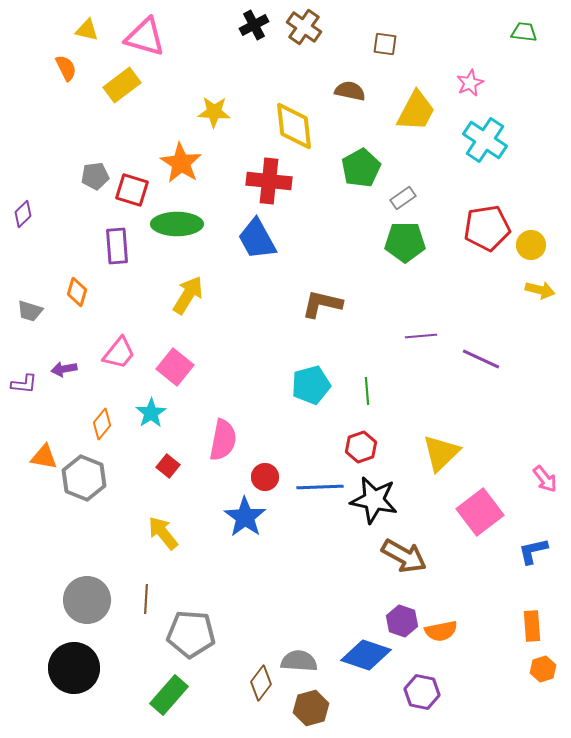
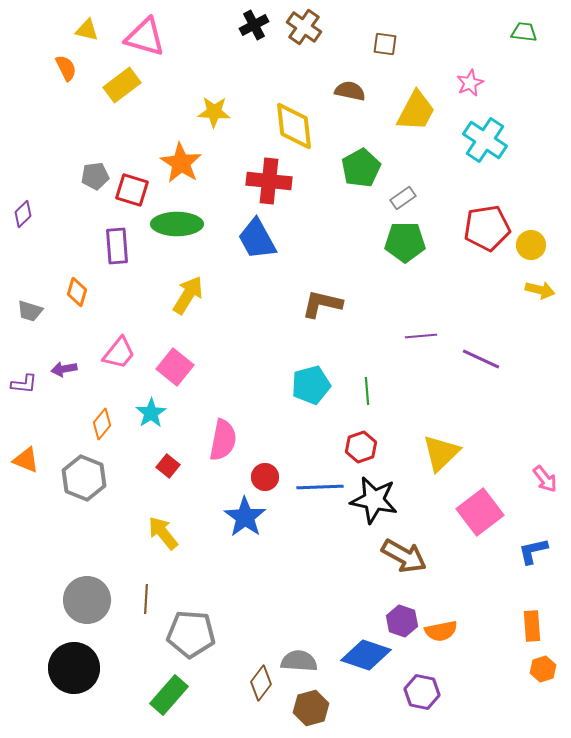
orange triangle at (44, 457): moved 18 px left, 3 px down; rotated 12 degrees clockwise
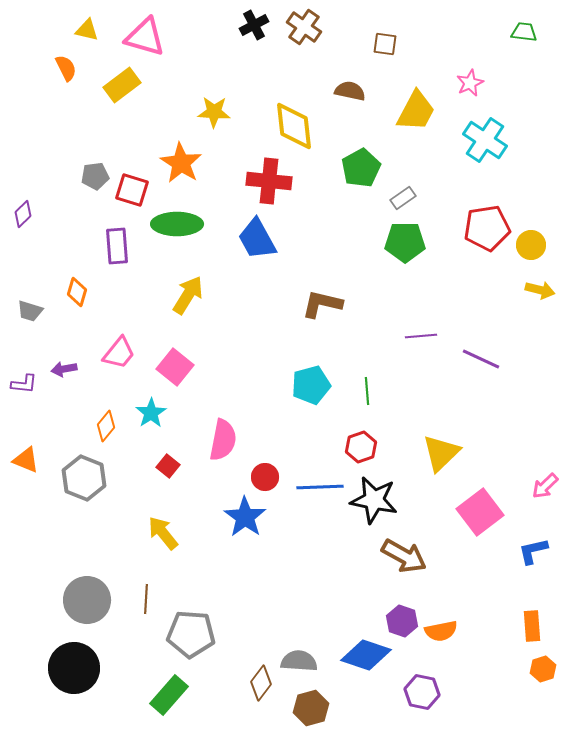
orange diamond at (102, 424): moved 4 px right, 2 px down
pink arrow at (545, 479): moved 7 px down; rotated 84 degrees clockwise
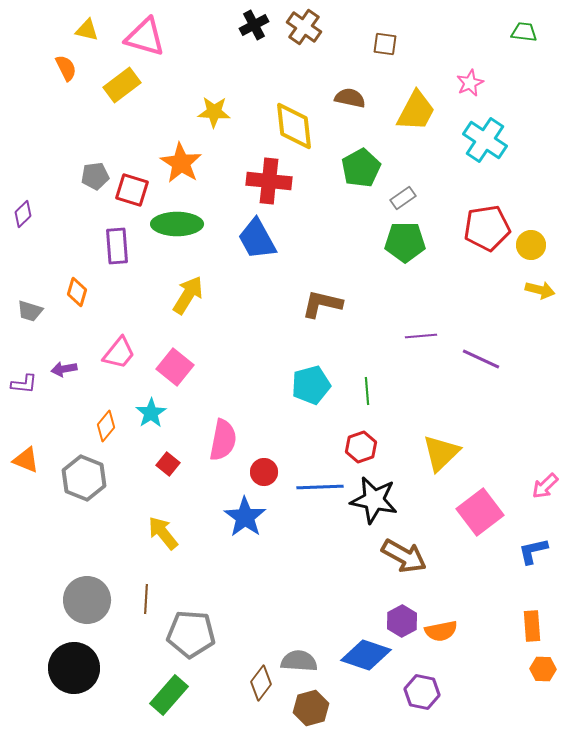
brown semicircle at (350, 91): moved 7 px down
red square at (168, 466): moved 2 px up
red circle at (265, 477): moved 1 px left, 5 px up
purple hexagon at (402, 621): rotated 12 degrees clockwise
orange hexagon at (543, 669): rotated 20 degrees clockwise
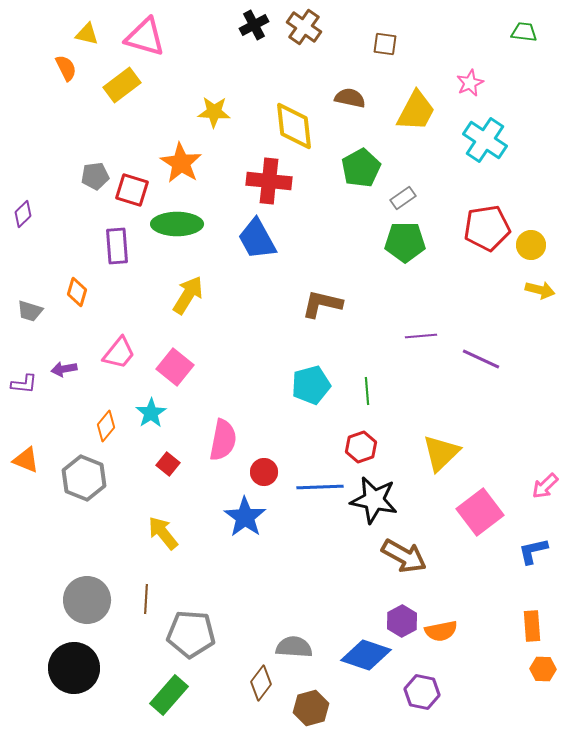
yellow triangle at (87, 30): moved 4 px down
gray semicircle at (299, 661): moved 5 px left, 14 px up
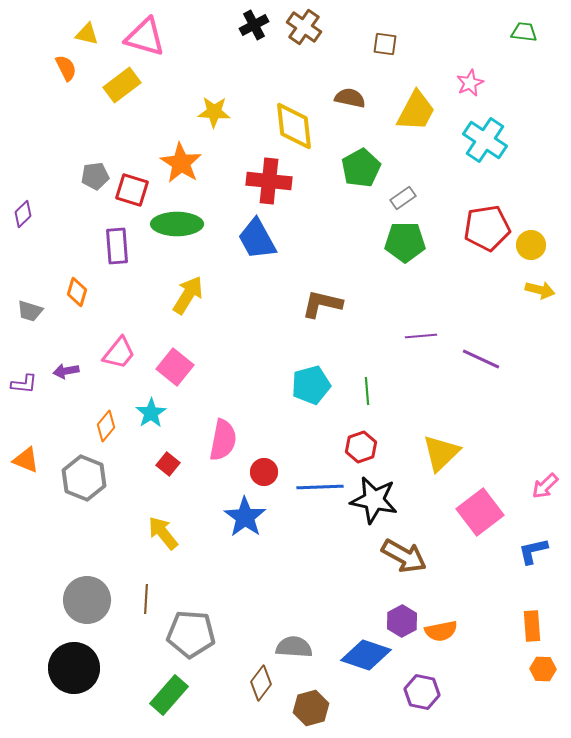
purple arrow at (64, 369): moved 2 px right, 2 px down
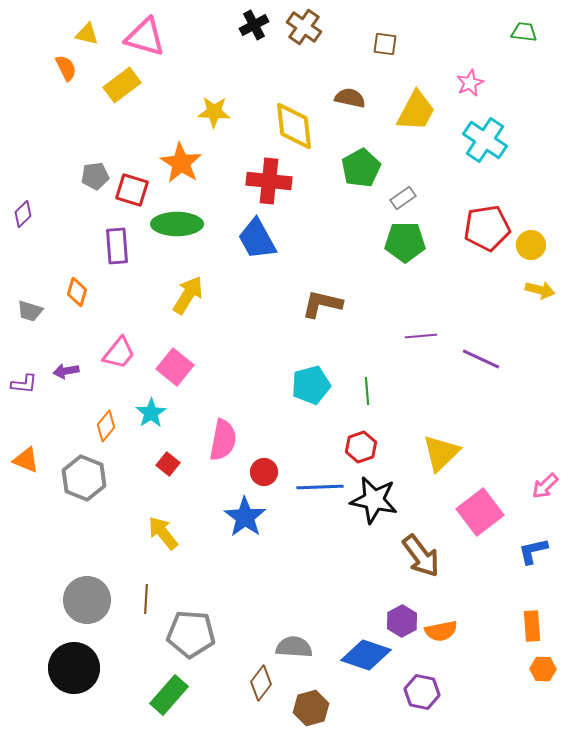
brown arrow at (404, 556): moved 17 px right; rotated 24 degrees clockwise
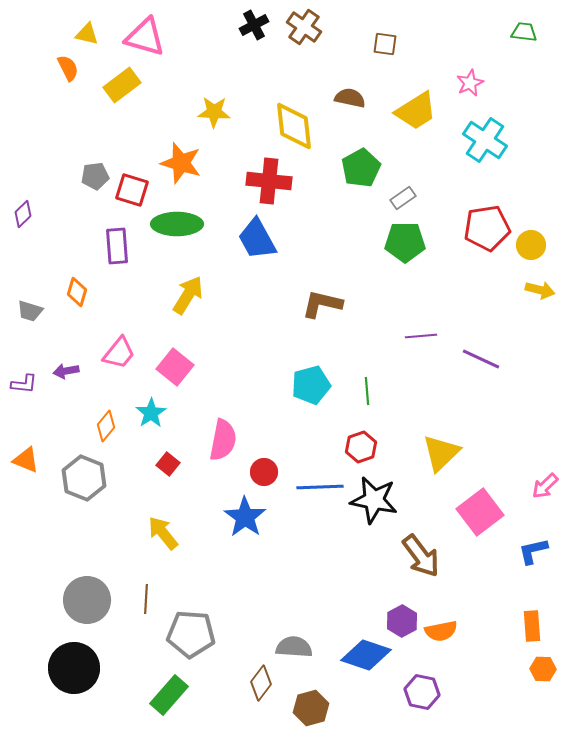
orange semicircle at (66, 68): moved 2 px right
yellow trapezoid at (416, 111): rotated 30 degrees clockwise
orange star at (181, 163): rotated 15 degrees counterclockwise
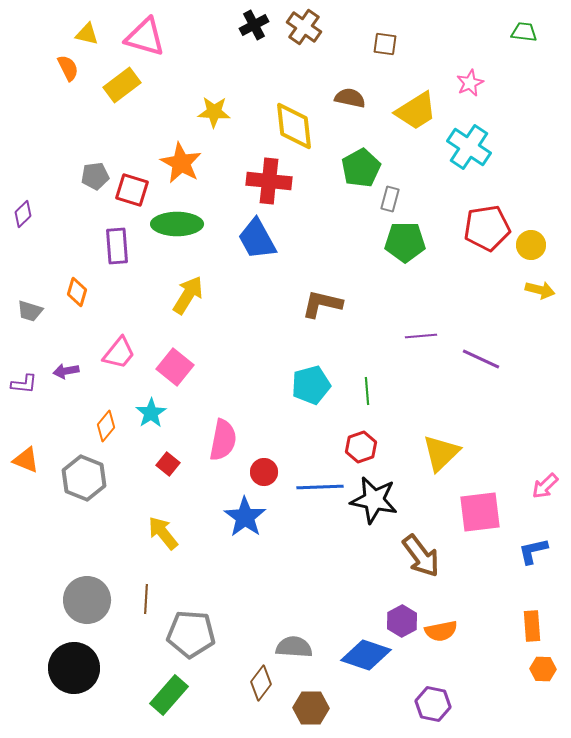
cyan cross at (485, 140): moved 16 px left, 7 px down
orange star at (181, 163): rotated 12 degrees clockwise
gray rectangle at (403, 198): moved 13 px left, 1 px down; rotated 40 degrees counterclockwise
pink square at (480, 512): rotated 30 degrees clockwise
purple hexagon at (422, 692): moved 11 px right, 12 px down
brown hexagon at (311, 708): rotated 16 degrees clockwise
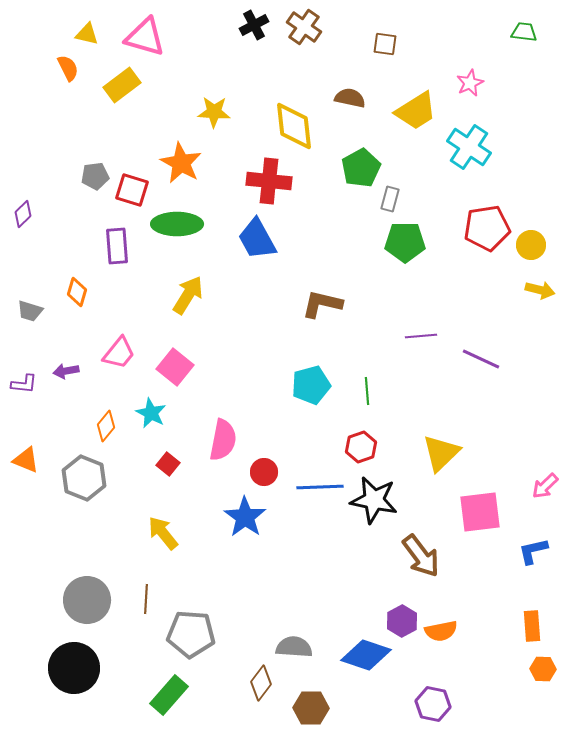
cyan star at (151, 413): rotated 12 degrees counterclockwise
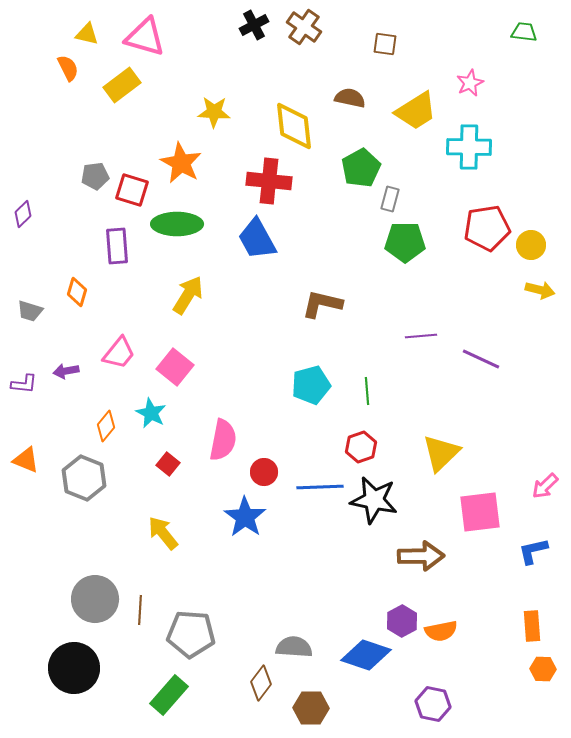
cyan cross at (469, 147): rotated 33 degrees counterclockwise
brown arrow at (421, 556): rotated 54 degrees counterclockwise
brown line at (146, 599): moved 6 px left, 11 px down
gray circle at (87, 600): moved 8 px right, 1 px up
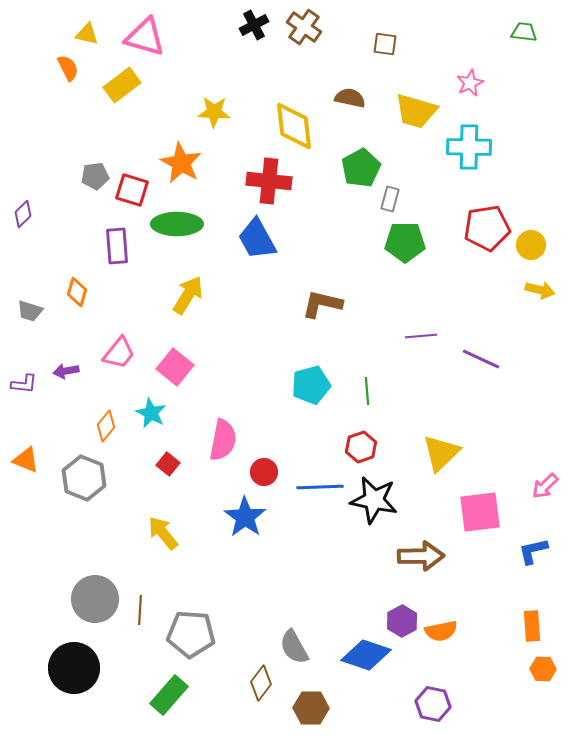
yellow trapezoid at (416, 111): rotated 48 degrees clockwise
gray semicircle at (294, 647): rotated 123 degrees counterclockwise
